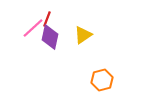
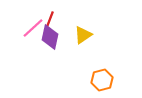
red line: moved 3 px right
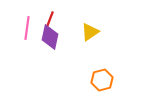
pink line: moved 6 px left; rotated 40 degrees counterclockwise
yellow triangle: moved 7 px right, 3 px up
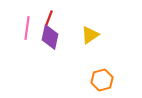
red line: moved 1 px left, 1 px up
yellow triangle: moved 3 px down
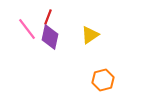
red line: moved 1 px left, 1 px up
pink line: moved 1 px down; rotated 45 degrees counterclockwise
orange hexagon: moved 1 px right
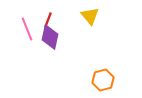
red line: moved 3 px down
pink line: rotated 15 degrees clockwise
yellow triangle: moved 19 px up; rotated 36 degrees counterclockwise
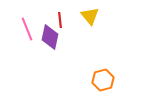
red line: moved 12 px right; rotated 28 degrees counterclockwise
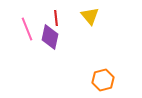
red line: moved 4 px left, 2 px up
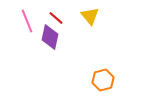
red line: rotated 42 degrees counterclockwise
pink line: moved 8 px up
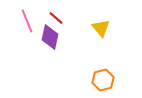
yellow triangle: moved 11 px right, 12 px down
